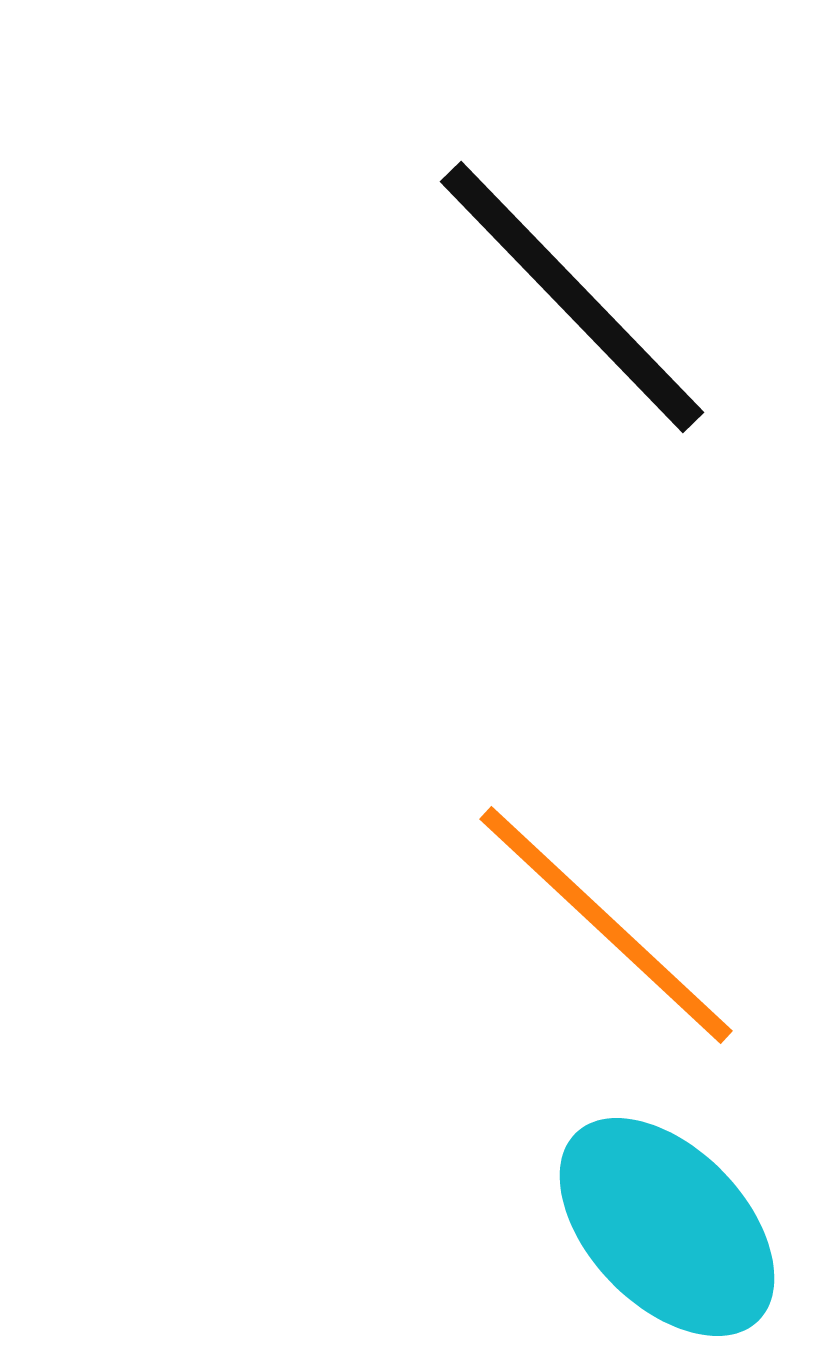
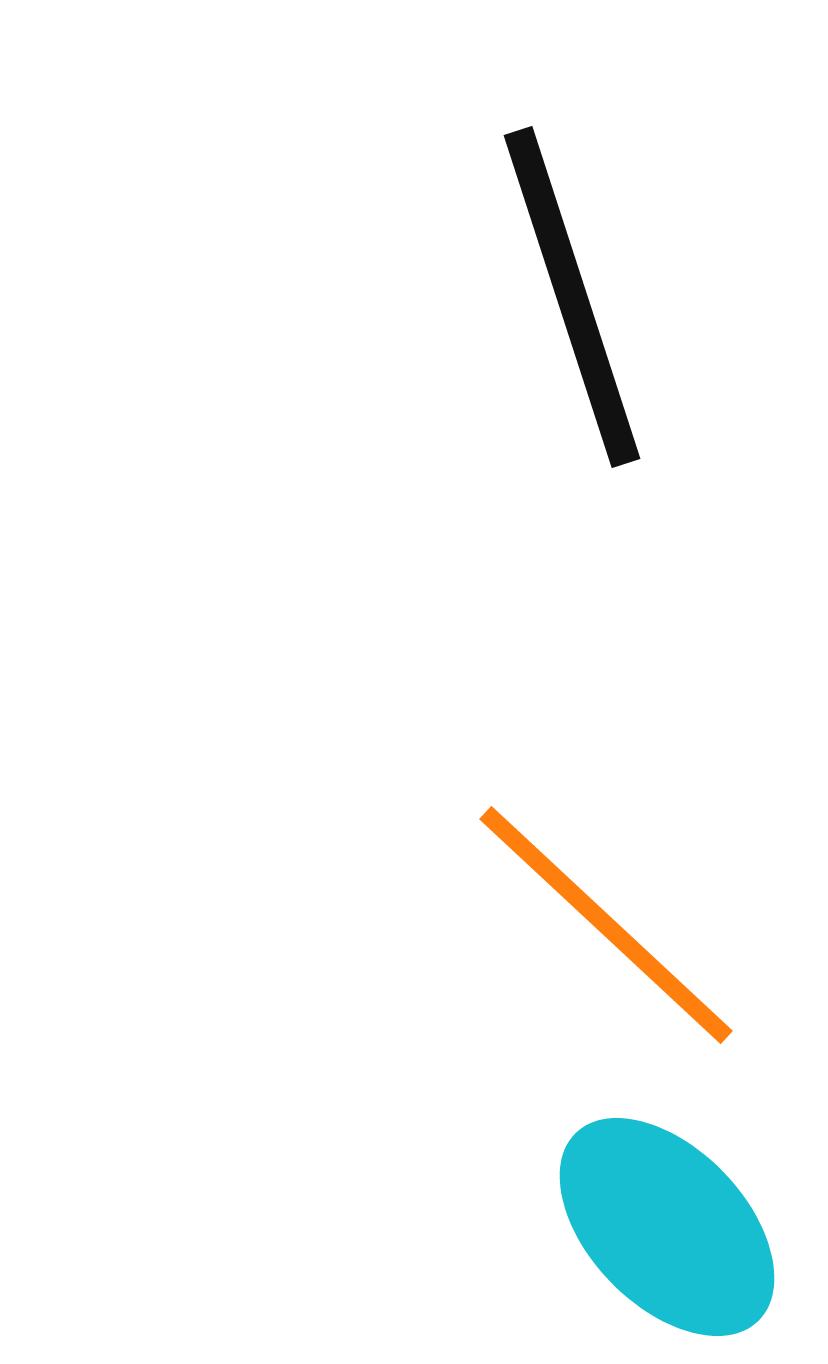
black line: rotated 26 degrees clockwise
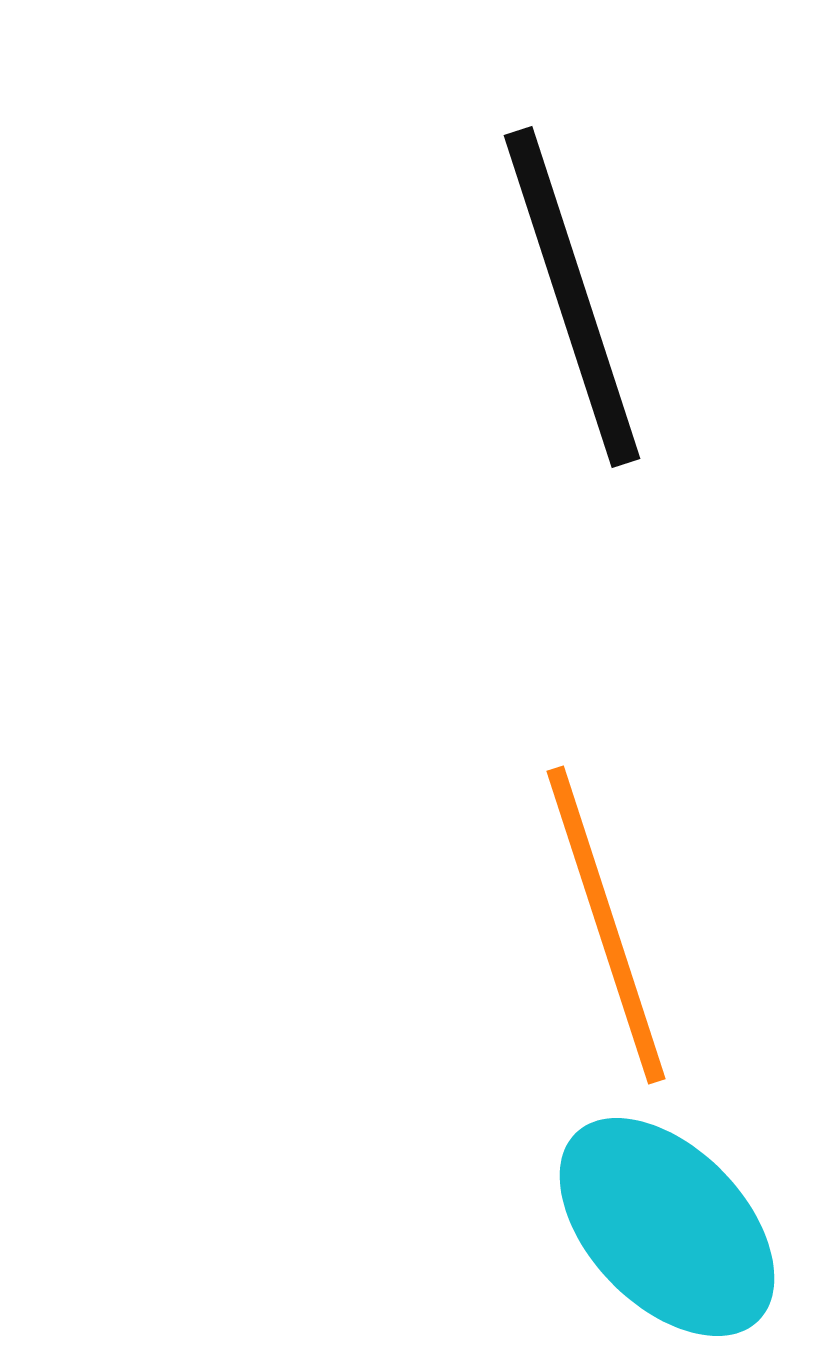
orange line: rotated 29 degrees clockwise
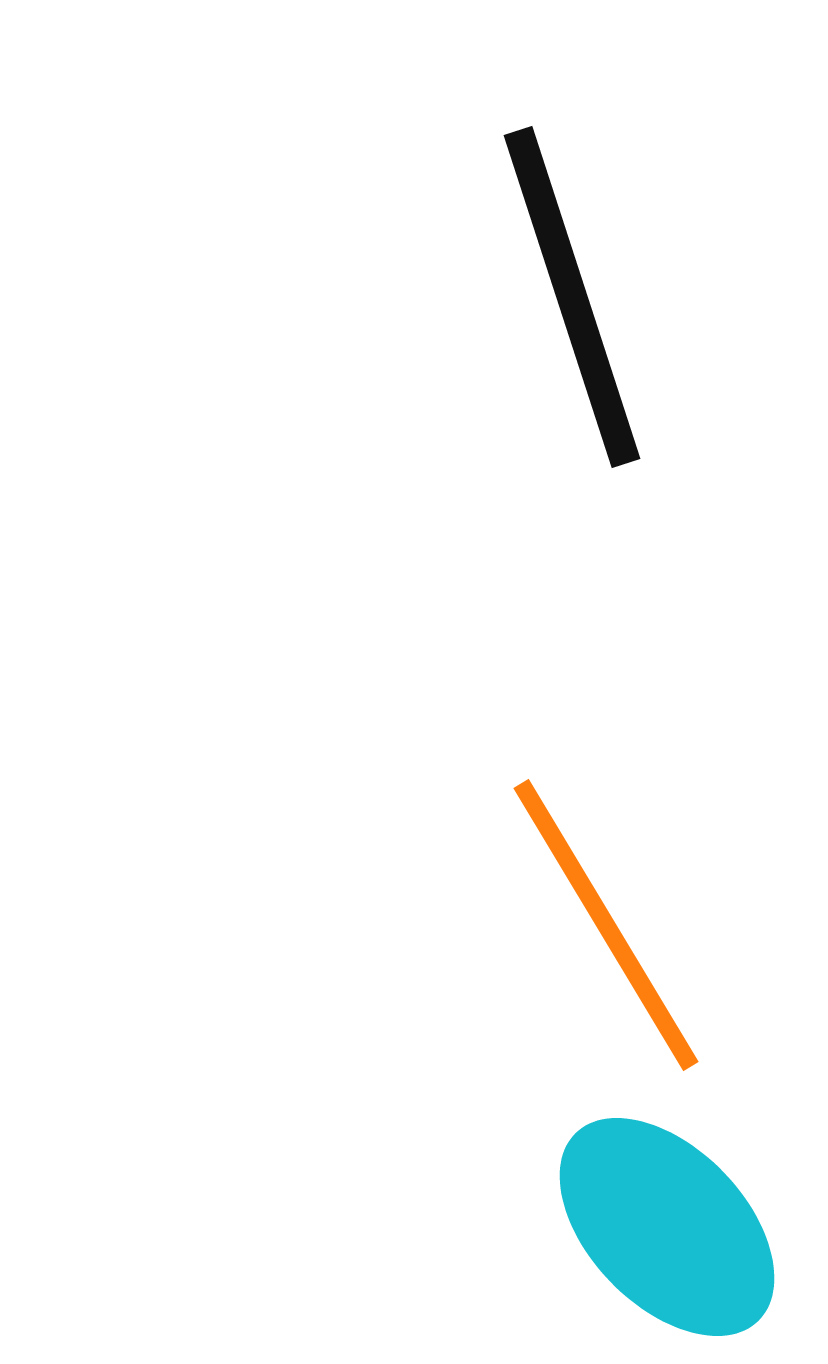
orange line: rotated 13 degrees counterclockwise
